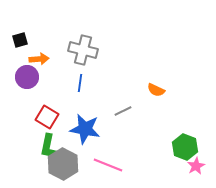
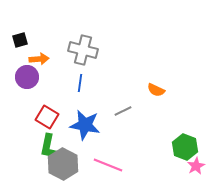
blue star: moved 4 px up
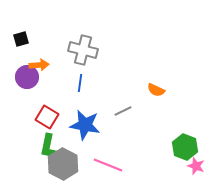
black square: moved 1 px right, 1 px up
orange arrow: moved 6 px down
pink star: rotated 24 degrees counterclockwise
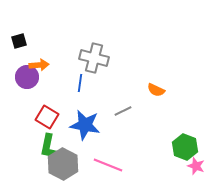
black square: moved 2 px left, 2 px down
gray cross: moved 11 px right, 8 px down
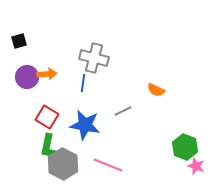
orange arrow: moved 8 px right, 9 px down
blue line: moved 3 px right
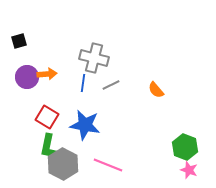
orange semicircle: rotated 24 degrees clockwise
gray line: moved 12 px left, 26 px up
pink star: moved 7 px left, 4 px down
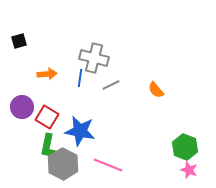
purple circle: moved 5 px left, 30 px down
blue line: moved 3 px left, 5 px up
blue star: moved 5 px left, 6 px down
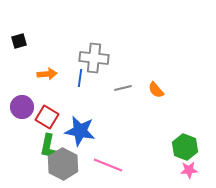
gray cross: rotated 8 degrees counterclockwise
gray line: moved 12 px right, 3 px down; rotated 12 degrees clockwise
pink star: rotated 24 degrees counterclockwise
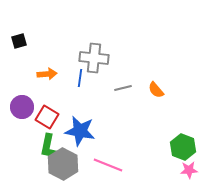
green hexagon: moved 2 px left
